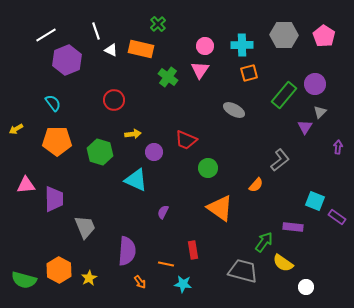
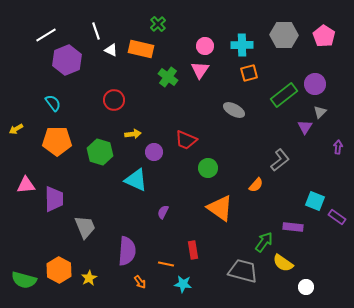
green rectangle at (284, 95): rotated 12 degrees clockwise
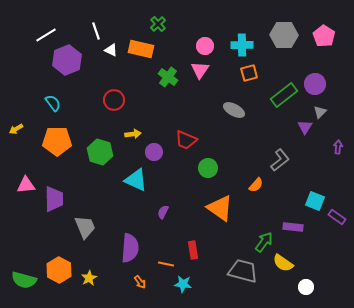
purple semicircle at (127, 251): moved 3 px right, 3 px up
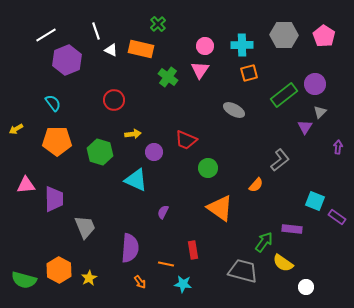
purple rectangle at (293, 227): moved 1 px left, 2 px down
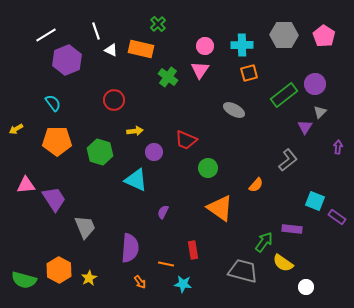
yellow arrow at (133, 134): moved 2 px right, 3 px up
gray L-shape at (280, 160): moved 8 px right
purple trapezoid at (54, 199): rotated 32 degrees counterclockwise
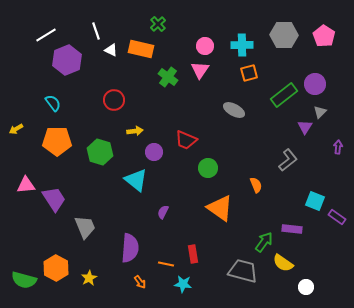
cyan triangle at (136, 180): rotated 15 degrees clockwise
orange semicircle at (256, 185): rotated 63 degrees counterclockwise
red rectangle at (193, 250): moved 4 px down
orange hexagon at (59, 270): moved 3 px left, 2 px up
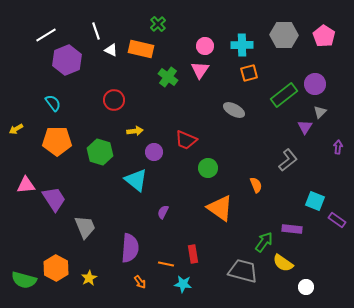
purple rectangle at (337, 217): moved 3 px down
